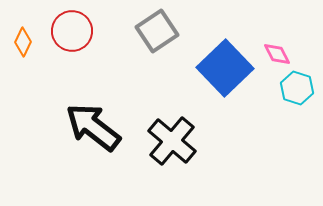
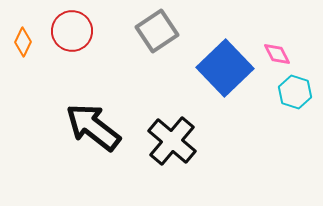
cyan hexagon: moved 2 px left, 4 px down
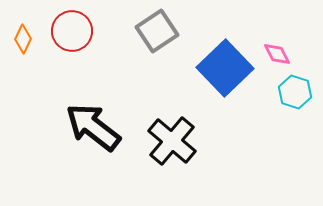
orange diamond: moved 3 px up
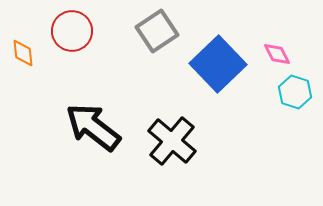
orange diamond: moved 14 px down; rotated 32 degrees counterclockwise
blue square: moved 7 px left, 4 px up
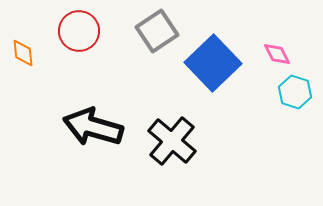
red circle: moved 7 px right
blue square: moved 5 px left, 1 px up
black arrow: rotated 22 degrees counterclockwise
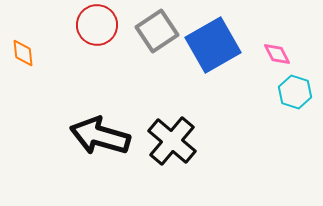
red circle: moved 18 px right, 6 px up
blue square: moved 18 px up; rotated 14 degrees clockwise
black arrow: moved 7 px right, 9 px down
